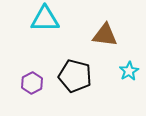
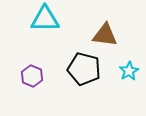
black pentagon: moved 9 px right, 7 px up
purple hexagon: moved 7 px up; rotated 10 degrees counterclockwise
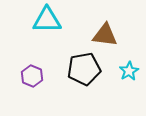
cyan triangle: moved 2 px right, 1 px down
black pentagon: rotated 24 degrees counterclockwise
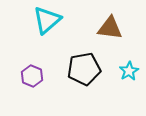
cyan triangle: rotated 40 degrees counterclockwise
brown triangle: moved 5 px right, 7 px up
